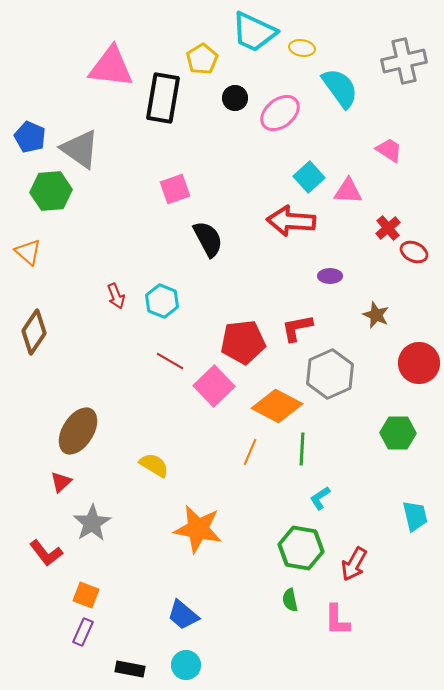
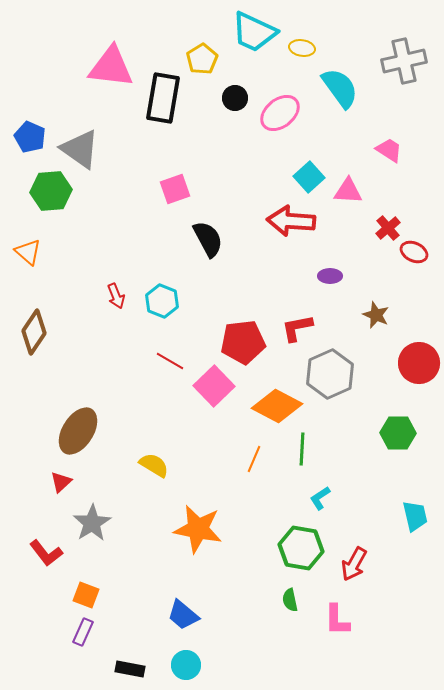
orange line at (250, 452): moved 4 px right, 7 px down
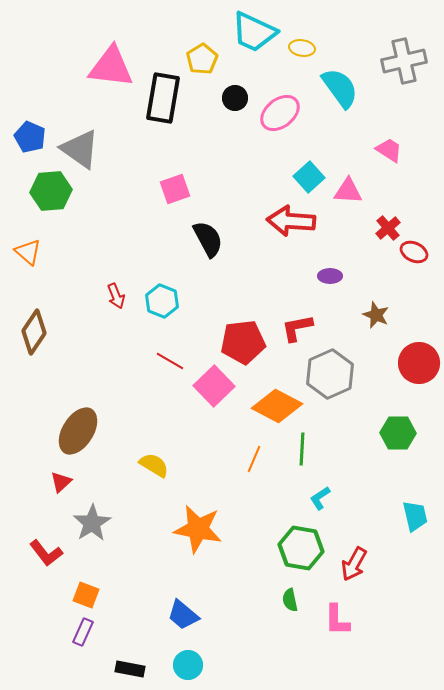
cyan circle at (186, 665): moved 2 px right
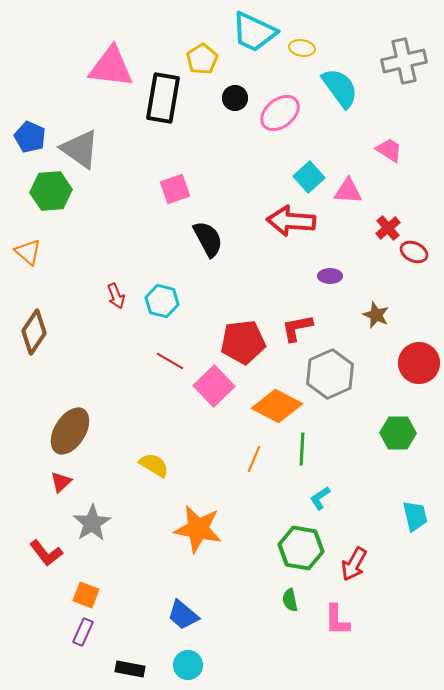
cyan hexagon at (162, 301): rotated 8 degrees counterclockwise
brown ellipse at (78, 431): moved 8 px left
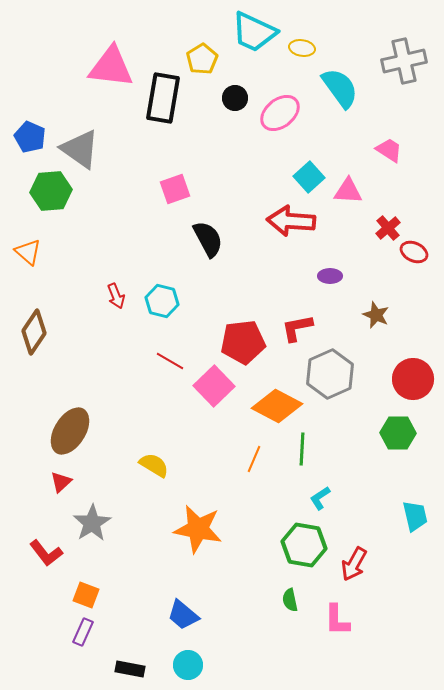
red circle at (419, 363): moved 6 px left, 16 px down
green hexagon at (301, 548): moved 3 px right, 3 px up
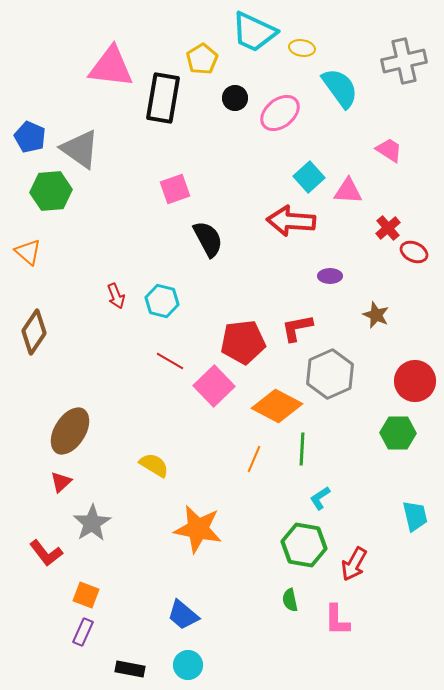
red circle at (413, 379): moved 2 px right, 2 px down
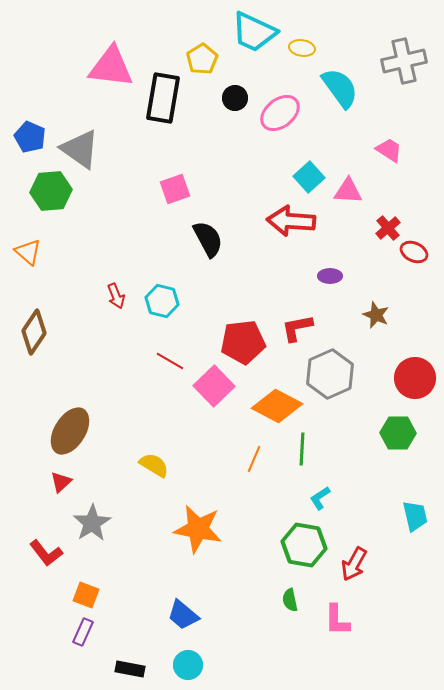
red circle at (415, 381): moved 3 px up
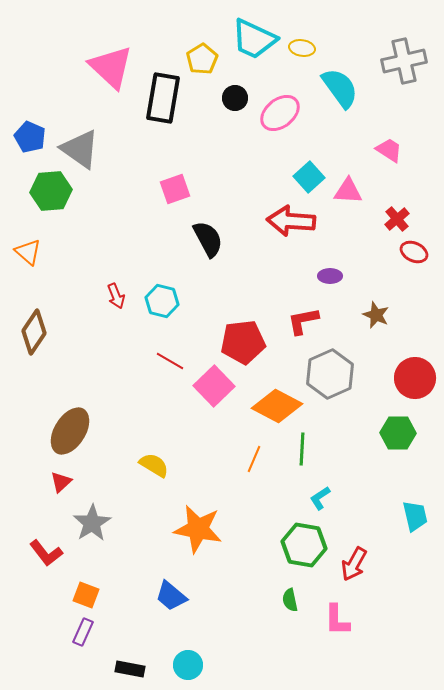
cyan trapezoid at (254, 32): moved 7 px down
pink triangle at (111, 67): rotated 36 degrees clockwise
red cross at (388, 228): moved 9 px right, 9 px up
red L-shape at (297, 328): moved 6 px right, 7 px up
blue trapezoid at (183, 615): moved 12 px left, 19 px up
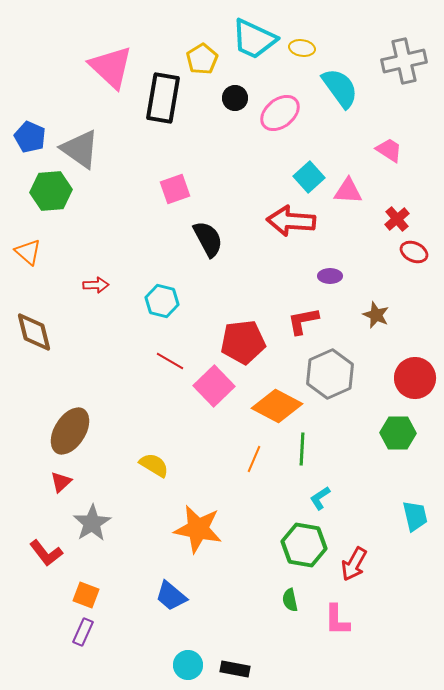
red arrow at (116, 296): moved 20 px left, 11 px up; rotated 70 degrees counterclockwise
brown diamond at (34, 332): rotated 48 degrees counterclockwise
black rectangle at (130, 669): moved 105 px right
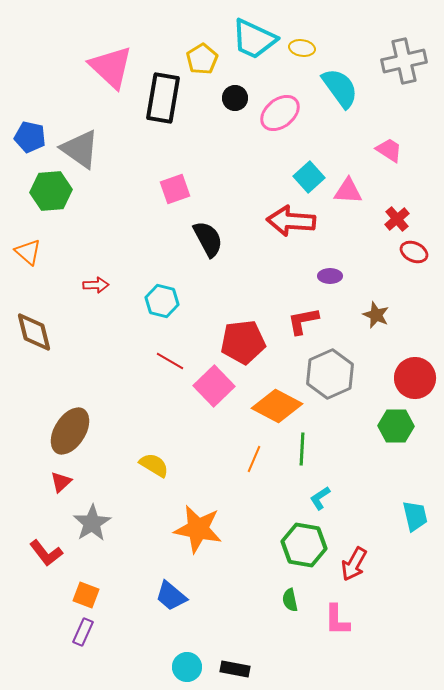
blue pentagon at (30, 137): rotated 12 degrees counterclockwise
green hexagon at (398, 433): moved 2 px left, 7 px up
cyan circle at (188, 665): moved 1 px left, 2 px down
